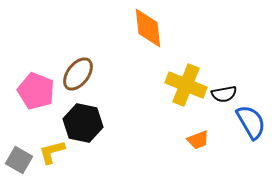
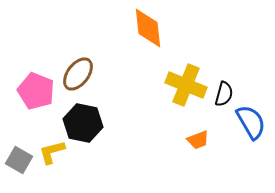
black semicircle: rotated 65 degrees counterclockwise
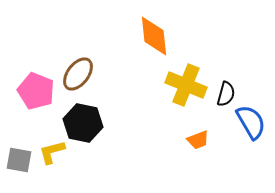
orange diamond: moved 6 px right, 8 px down
black semicircle: moved 2 px right
gray square: rotated 20 degrees counterclockwise
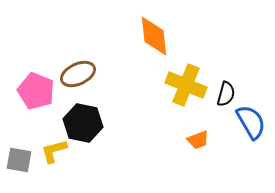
brown ellipse: rotated 28 degrees clockwise
yellow L-shape: moved 2 px right, 1 px up
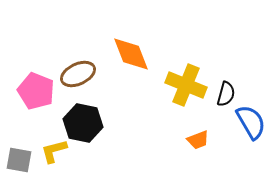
orange diamond: moved 23 px left, 18 px down; rotated 15 degrees counterclockwise
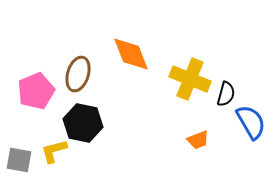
brown ellipse: rotated 48 degrees counterclockwise
yellow cross: moved 4 px right, 6 px up
pink pentagon: rotated 27 degrees clockwise
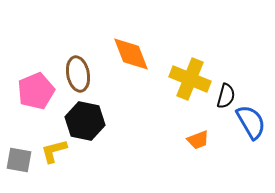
brown ellipse: rotated 28 degrees counterclockwise
black semicircle: moved 2 px down
black hexagon: moved 2 px right, 2 px up
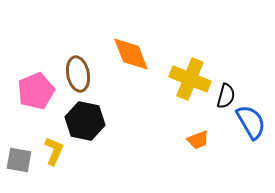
yellow L-shape: rotated 128 degrees clockwise
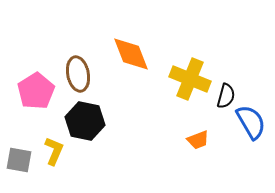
pink pentagon: rotated 9 degrees counterclockwise
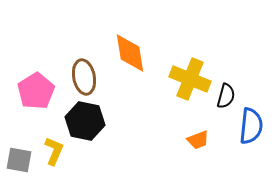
orange diamond: moved 1 px left, 1 px up; rotated 12 degrees clockwise
brown ellipse: moved 6 px right, 3 px down
blue semicircle: moved 4 px down; rotated 36 degrees clockwise
